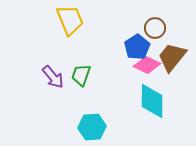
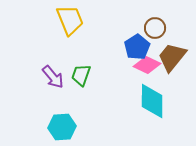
cyan hexagon: moved 30 px left
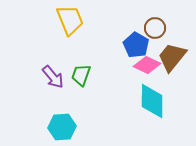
blue pentagon: moved 1 px left, 2 px up; rotated 10 degrees counterclockwise
